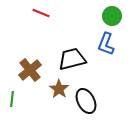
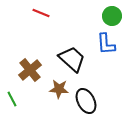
blue L-shape: rotated 25 degrees counterclockwise
black trapezoid: rotated 56 degrees clockwise
brown star: rotated 30 degrees counterclockwise
green line: rotated 35 degrees counterclockwise
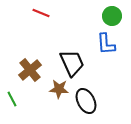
black trapezoid: moved 4 px down; rotated 24 degrees clockwise
